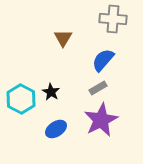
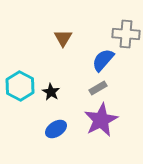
gray cross: moved 13 px right, 15 px down
cyan hexagon: moved 1 px left, 13 px up
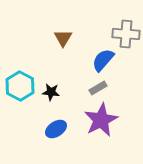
black star: rotated 24 degrees counterclockwise
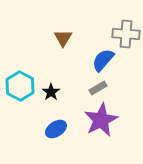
black star: rotated 30 degrees clockwise
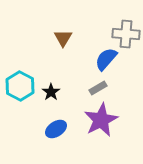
blue semicircle: moved 3 px right, 1 px up
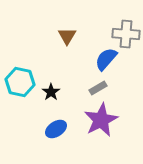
brown triangle: moved 4 px right, 2 px up
cyan hexagon: moved 4 px up; rotated 16 degrees counterclockwise
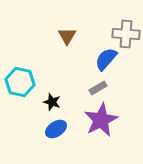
black star: moved 1 px right, 10 px down; rotated 18 degrees counterclockwise
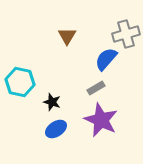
gray cross: rotated 20 degrees counterclockwise
gray rectangle: moved 2 px left
purple star: rotated 20 degrees counterclockwise
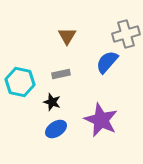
blue semicircle: moved 1 px right, 3 px down
gray rectangle: moved 35 px left, 14 px up; rotated 18 degrees clockwise
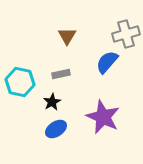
black star: rotated 24 degrees clockwise
purple star: moved 2 px right, 3 px up
